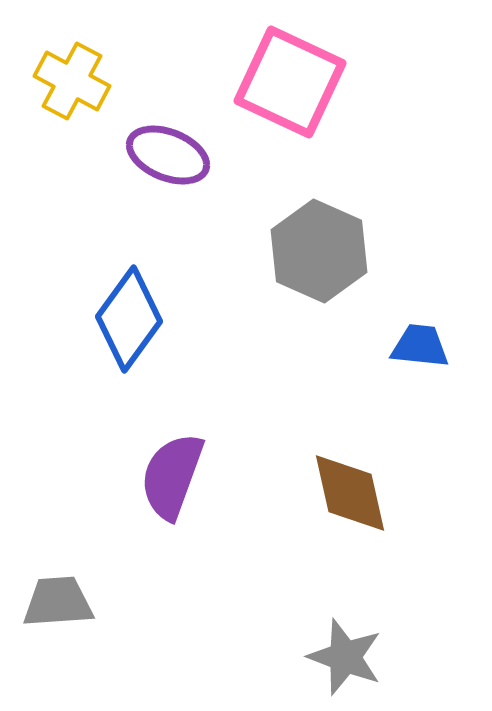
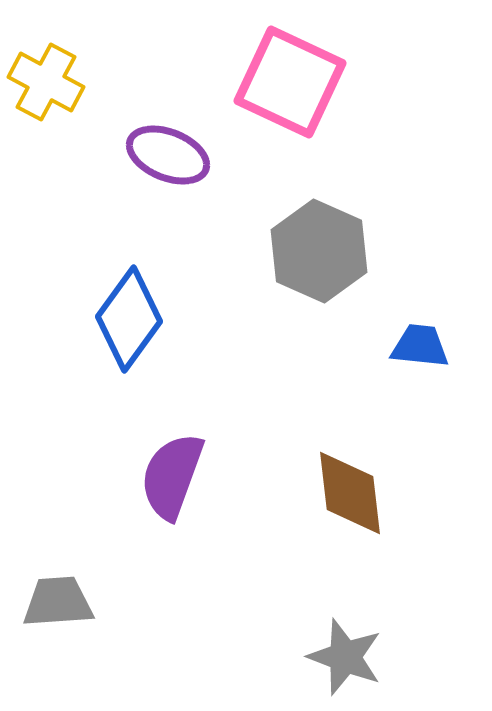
yellow cross: moved 26 px left, 1 px down
brown diamond: rotated 6 degrees clockwise
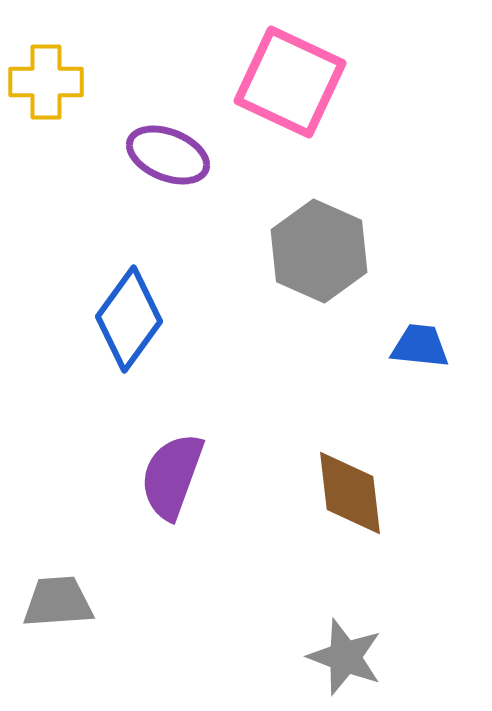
yellow cross: rotated 28 degrees counterclockwise
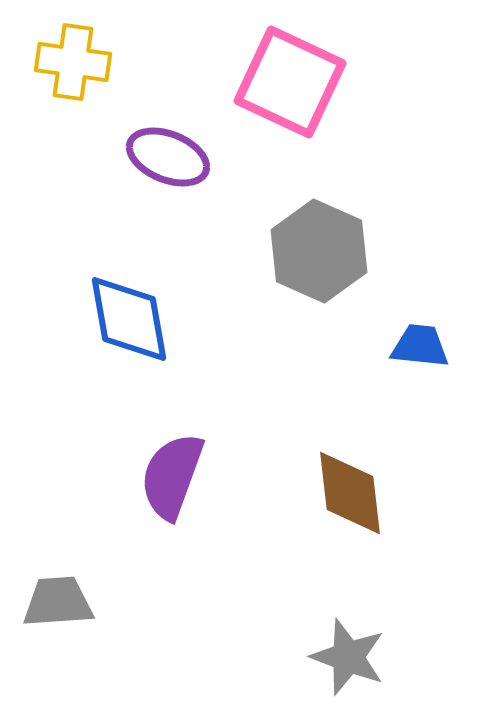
yellow cross: moved 27 px right, 20 px up; rotated 8 degrees clockwise
purple ellipse: moved 2 px down
blue diamond: rotated 46 degrees counterclockwise
gray star: moved 3 px right
